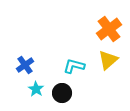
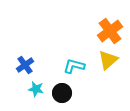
orange cross: moved 1 px right, 2 px down
cyan star: rotated 21 degrees counterclockwise
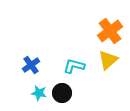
blue cross: moved 6 px right
cyan star: moved 3 px right, 4 px down
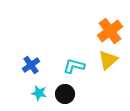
black circle: moved 3 px right, 1 px down
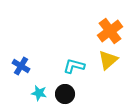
blue cross: moved 10 px left, 1 px down; rotated 24 degrees counterclockwise
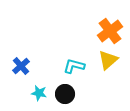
blue cross: rotated 18 degrees clockwise
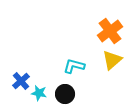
yellow triangle: moved 4 px right
blue cross: moved 15 px down
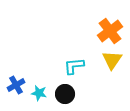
yellow triangle: rotated 15 degrees counterclockwise
cyan L-shape: rotated 20 degrees counterclockwise
blue cross: moved 5 px left, 4 px down; rotated 12 degrees clockwise
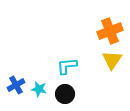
orange cross: rotated 15 degrees clockwise
cyan L-shape: moved 7 px left
cyan star: moved 4 px up
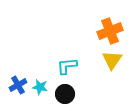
blue cross: moved 2 px right
cyan star: moved 1 px right, 2 px up
